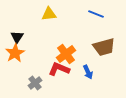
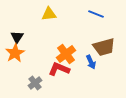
blue arrow: moved 3 px right, 10 px up
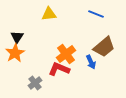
brown trapezoid: rotated 25 degrees counterclockwise
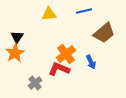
blue line: moved 12 px left, 3 px up; rotated 35 degrees counterclockwise
brown trapezoid: moved 14 px up
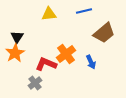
red L-shape: moved 13 px left, 5 px up
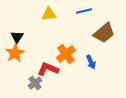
red L-shape: moved 2 px right, 5 px down
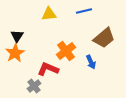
brown trapezoid: moved 5 px down
black triangle: moved 1 px up
orange cross: moved 3 px up
gray cross: moved 1 px left, 3 px down
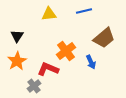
orange star: moved 2 px right, 8 px down
